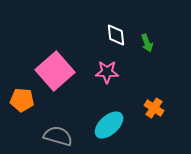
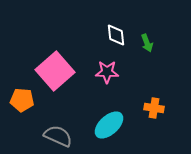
orange cross: rotated 24 degrees counterclockwise
gray semicircle: rotated 8 degrees clockwise
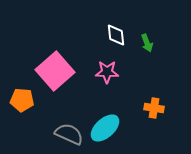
cyan ellipse: moved 4 px left, 3 px down
gray semicircle: moved 11 px right, 2 px up
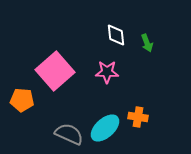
orange cross: moved 16 px left, 9 px down
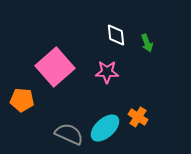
pink square: moved 4 px up
orange cross: rotated 24 degrees clockwise
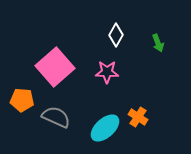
white diamond: rotated 35 degrees clockwise
green arrow: moved 11 px right
gray semicircle: moved 13 px left, 17 px up
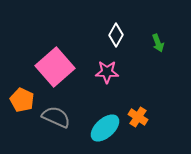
orange pentagon: rotated 20 degrees clockwise
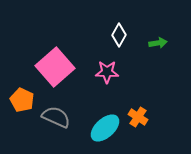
white diamond: moved 3 px right
green arrow: rotated 78 degrees counterclockwise
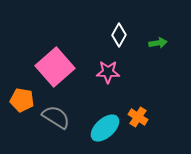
pink star: moved 1 px right
orange pentagon: rotated 15 degrees counterclockwise
gray semicircle: rotated 8 degrees clockwise
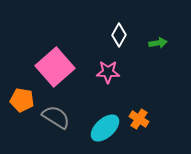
orange cross: moved 1 px right, 2 px down
